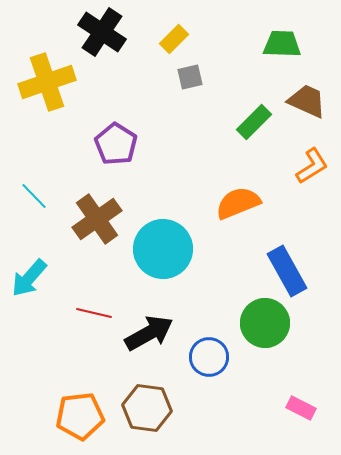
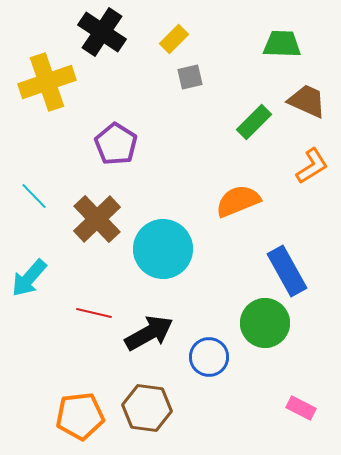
orange semicircle: moved 2 px up
brown cross: rotated 9 degrees counterclockwise
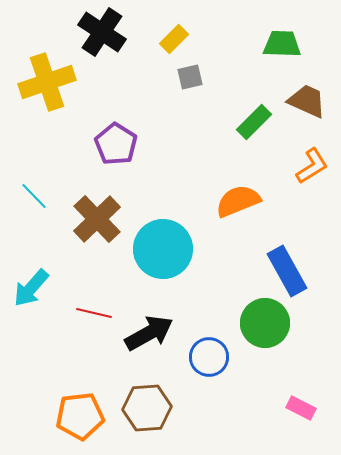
cyan arrow: moved 2 px right, 10 px down
brown hexagon: rotated 12 degrees counterclockwise
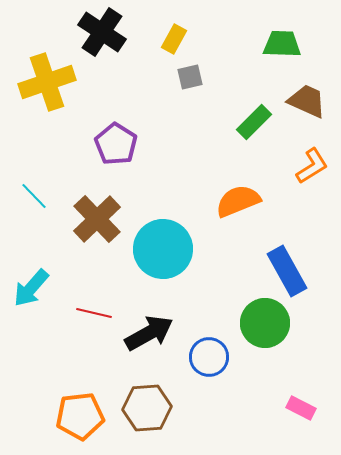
yellow rectangle: rotated 16 degrees counterclockwise
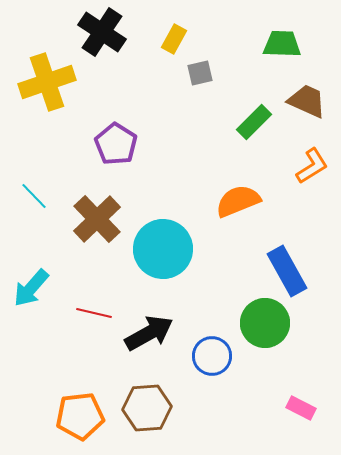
gray square: moved 10 px right, 4 px up
blue circle: moved 3 px right, 1 px up
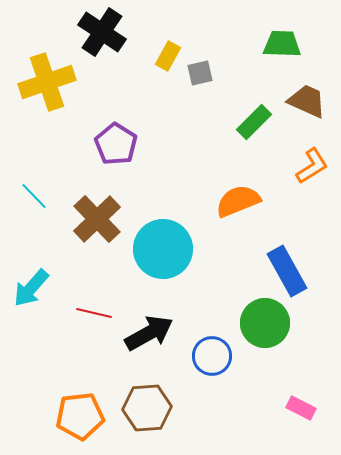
yellow rectangle: moved 6 px left, 17 px down
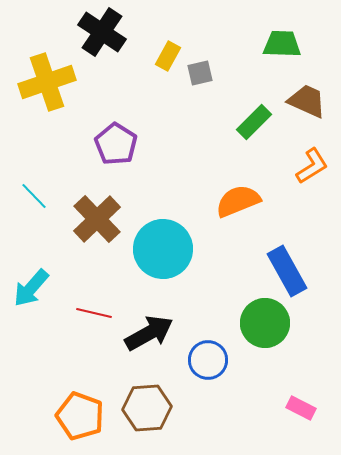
blue circle: moved 4 px left, 4 px down
orange pentagon: rotated 27 degrees clockwise
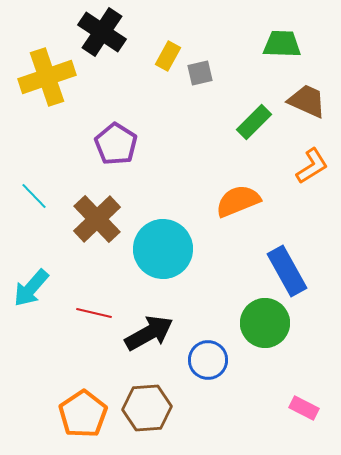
yellow cross: moved 5 px up
pink rectangle: moved 3 px right
orange pentagon: moved 3 px right, 2 px up; rotated 18 degrees clockwise
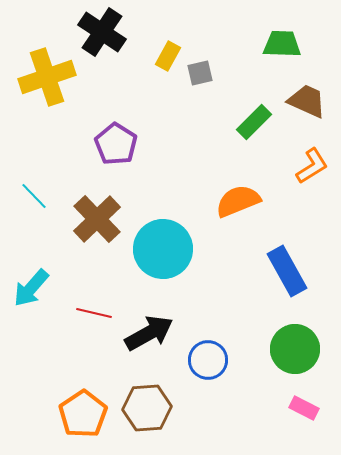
green circle: moved 30 px right, 26 px down
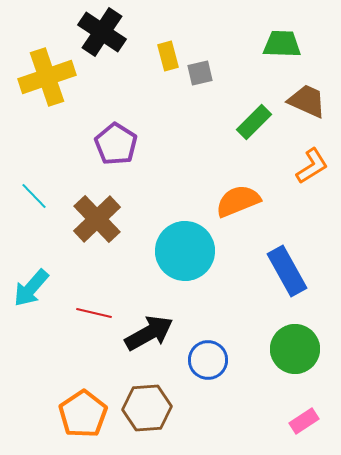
yellow rectangle: rotated 44 degrees counterclockwise
cyan circle: moved 22 px right, 2 px down
pink rectangle: moved 13 px down; rotated 60 degrees counterclockwise
